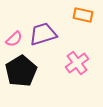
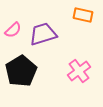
pink semicircle: moved 1 px left, 9 px up
pink cross: moved 2 px right, 8 px down
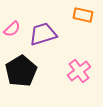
pink semicircle: moved 1 px left, 1 px up
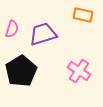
pink semicircle: rotated 30 degrees counterclockwise
pink cross: rotated 20 degrees counterclockwise
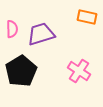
orange rectangle: moved 4 px right, 2 px down
pink semicircle: rotated 18 degrees counterclockwise
purple trapezoid: moved 2 px left
